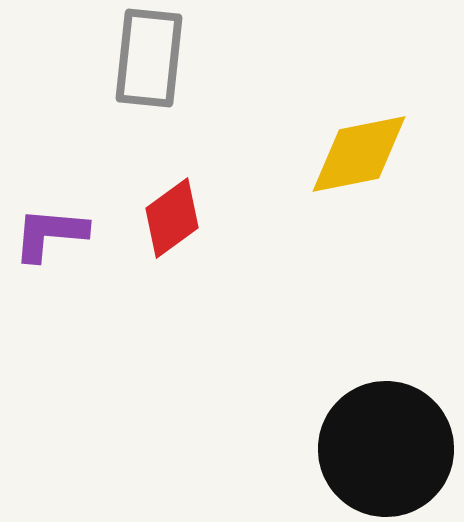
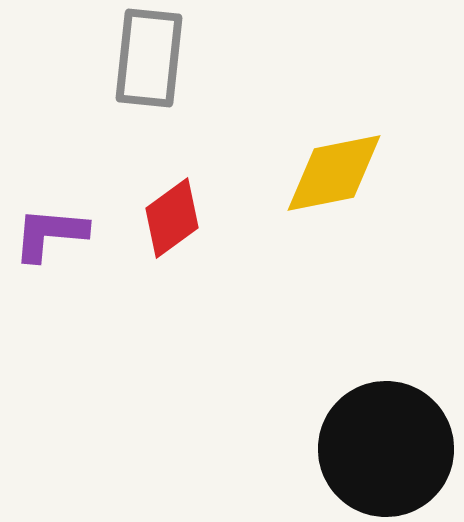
yellow diamond: moved 25 px left, 19 px down
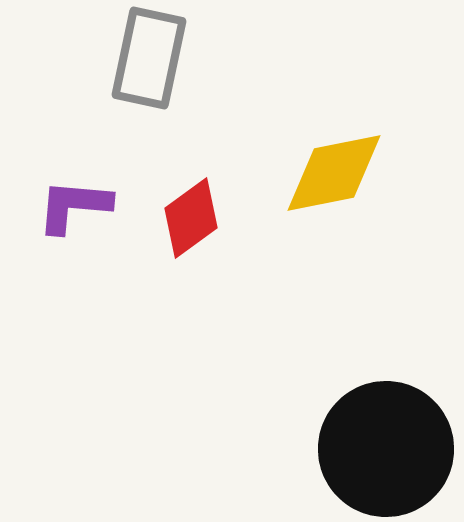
gray rectangle: rotated 6 degrees clockwise
red diamond: moved 19 px right
purple L-shape: moved 24 px right, 28 px up
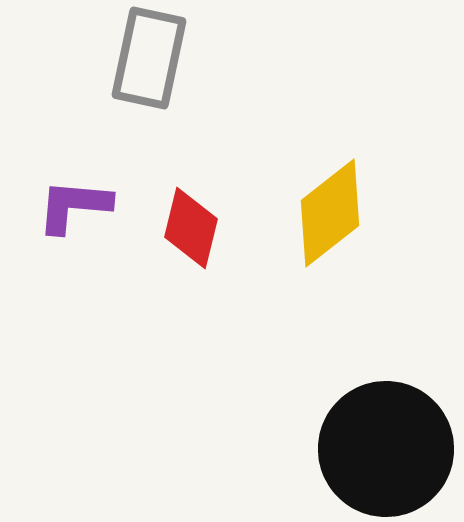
yellow diamond: moved 4 px left, 40 px down; rotated 27 degrees counterclockwise
red diamond: moved 10 px down; rotated 40 degrees counterclockwise
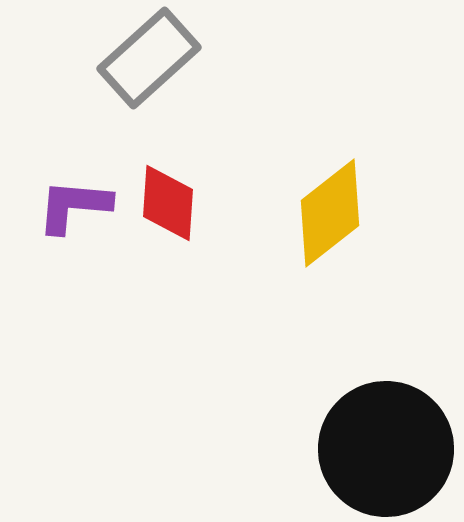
gray rectangle: rotated 36 degrees clockwise
red diamond: moved 23 px left, 25 px up; rotated 10 degrees counterclockwise
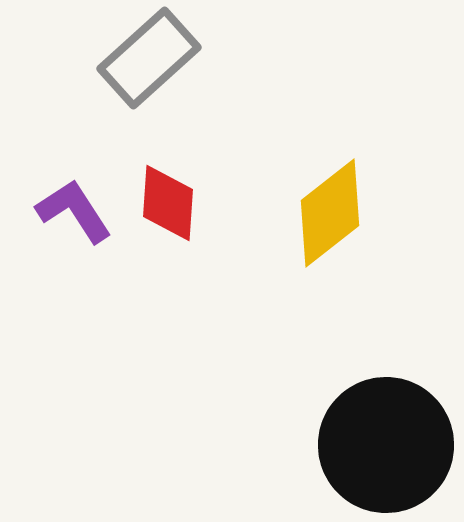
purple L-shape: moved 5 px down; rotated 52 degrees clockwise
black circle: moved 4 px up
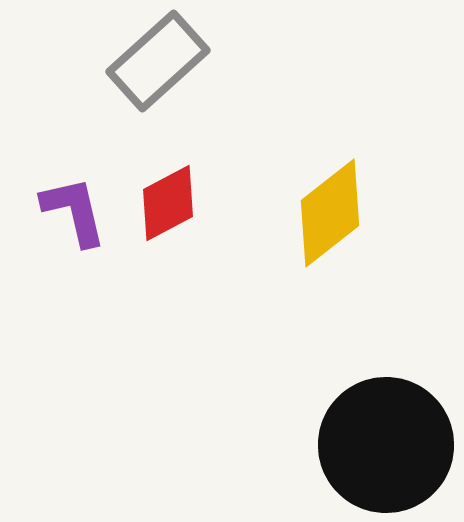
gray rectangle: moved 9 px right, 3 px down
red diamond: rotated 58 degrees clockwise
purple L-shape: rotated 20 degrees clockwise
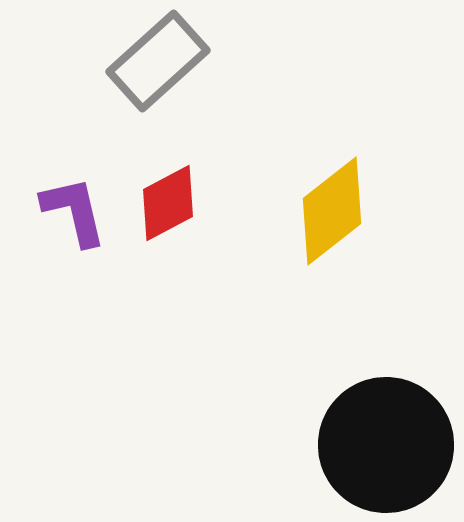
yellow diamond: moved 2 px right, 2 px up
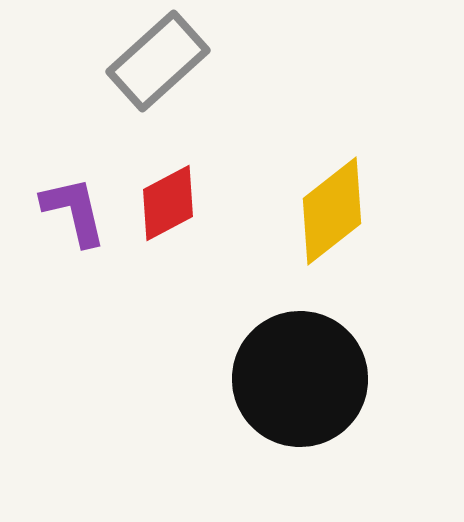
black circle: moved 86 px left, 66 px up
